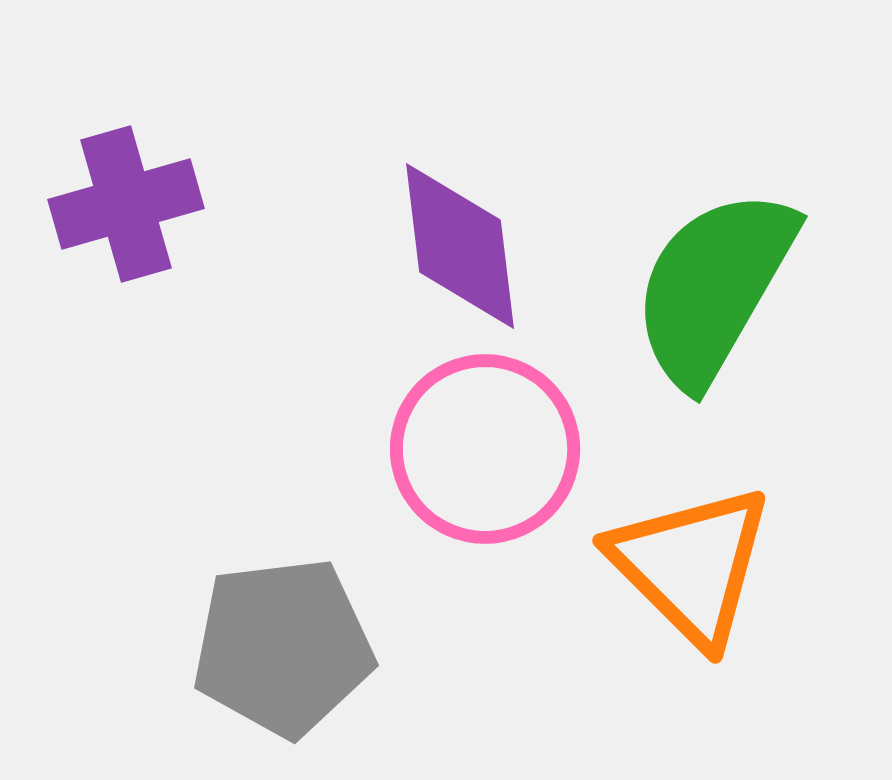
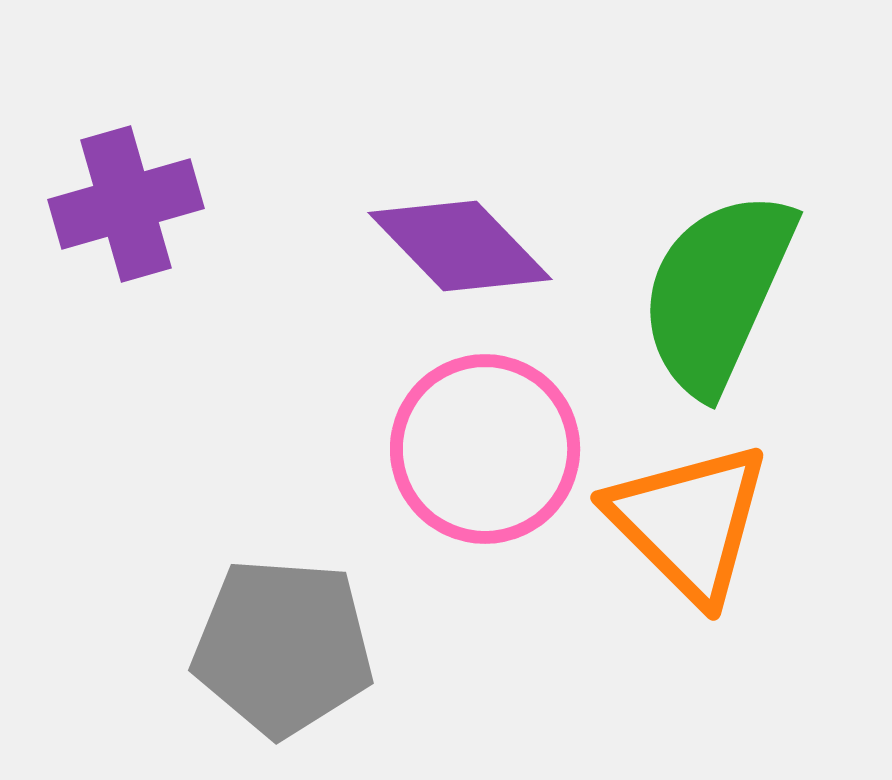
purple diamond: rotated 37 degrees counterclockwise
green semicircle: moved 3 px right, 5 px down; rotated 6 degrees counterclockwise
orange triangle: moved 2 px left, 43 px up
gray pentagon: rotated 11 degrees clockwise
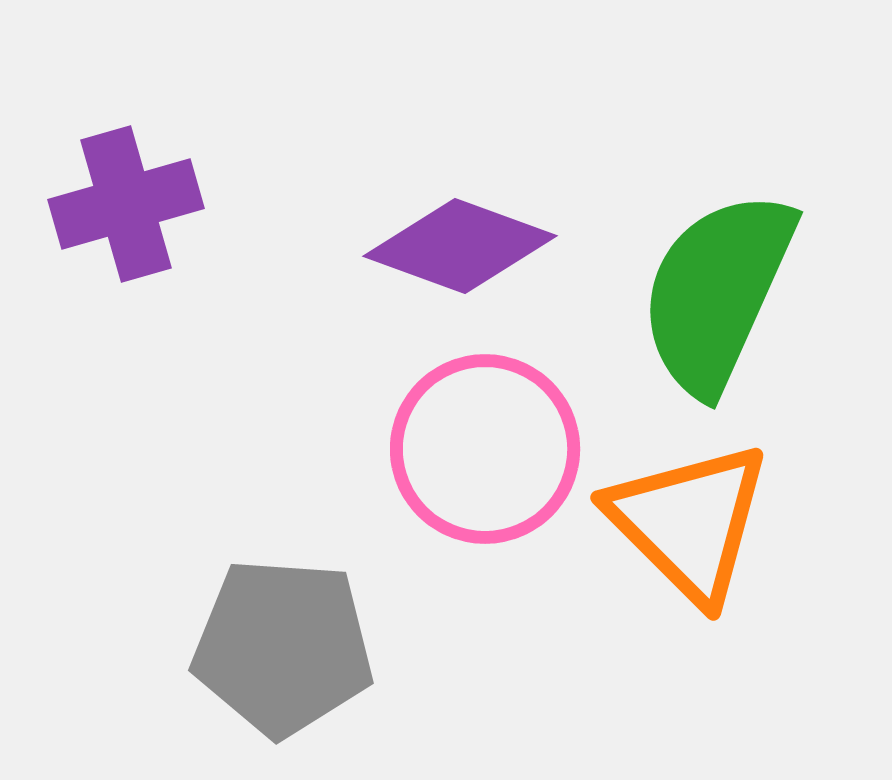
purple diamond: rotated 26 degrees counterclockwise
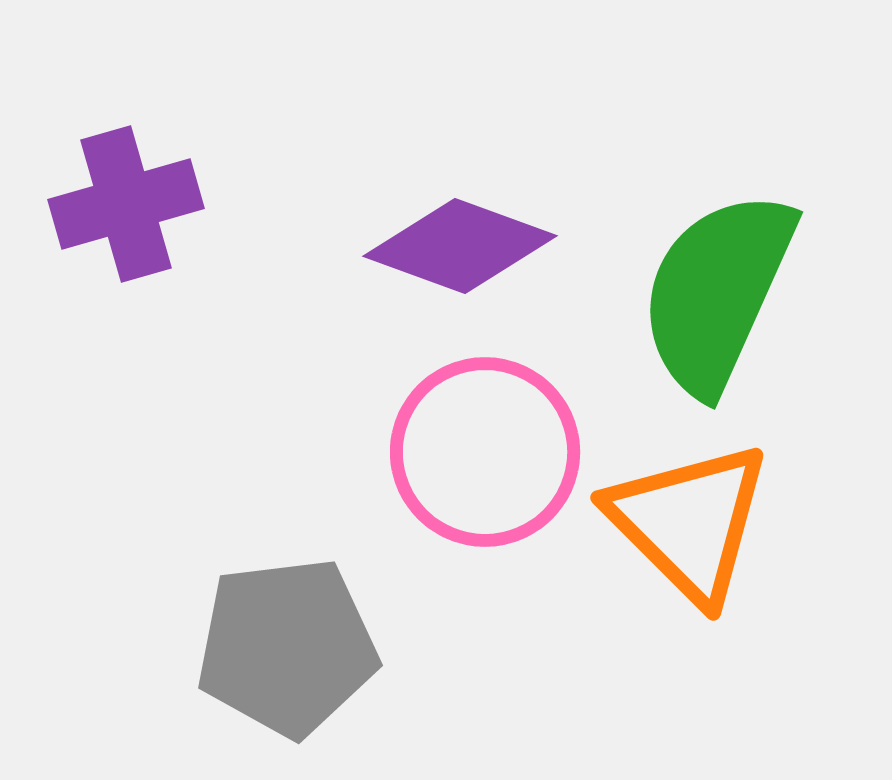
pink circle: moved 3 px down
gray pentagon: moved 4 px right; rotated 11 degrees counterclockwise
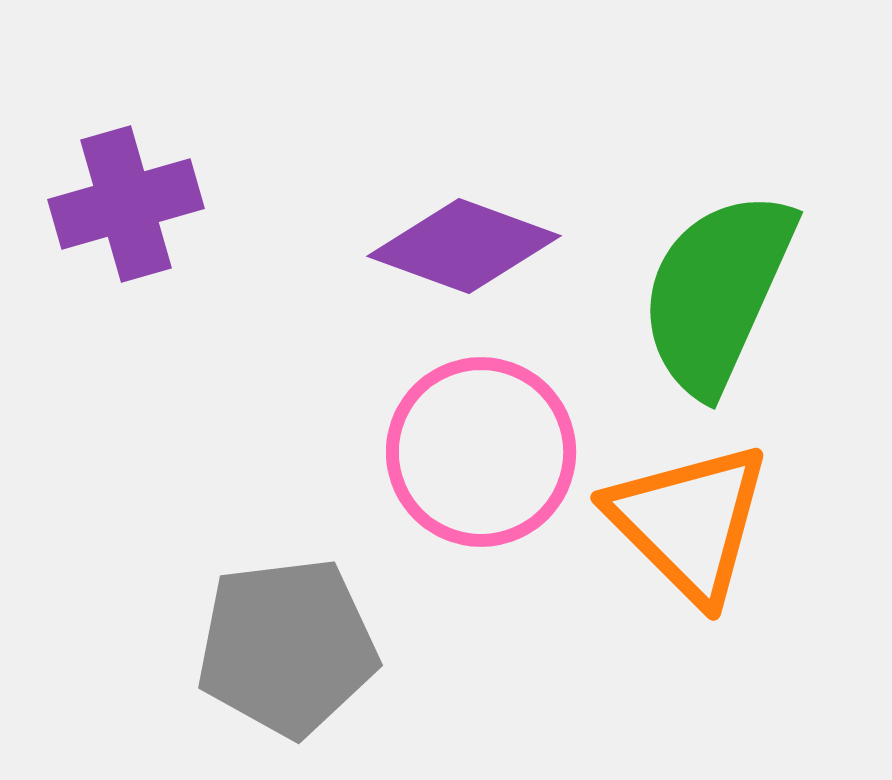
purple diamond: moved 4 px right
pink circle: moved 4 px left
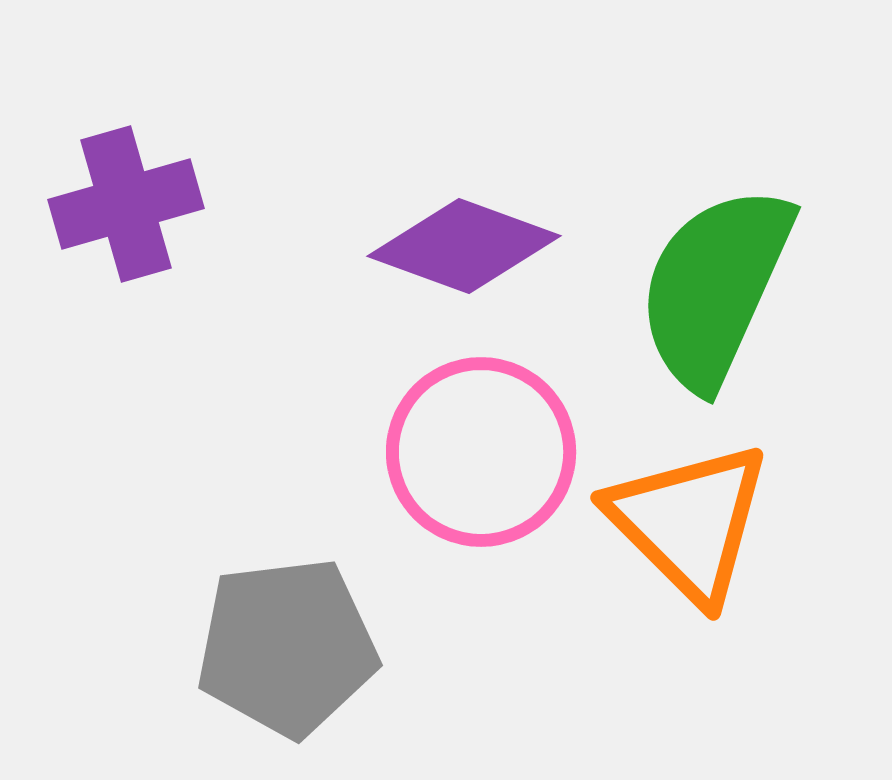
green semicircle: moved 2 px left, 5 px up
